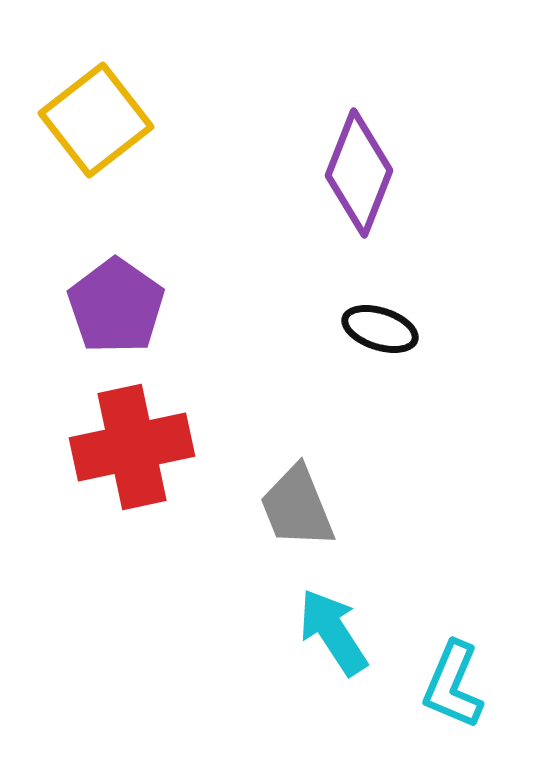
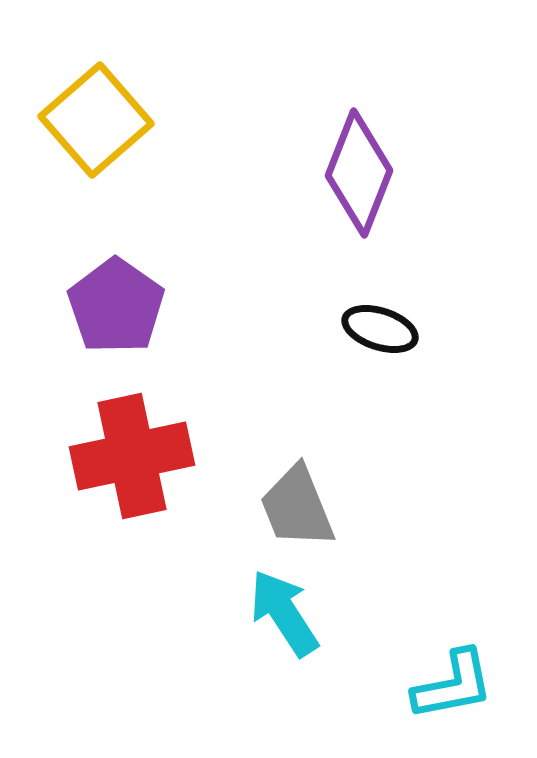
yellow square: rotated 3 degrees counterclockwise
red cross: moved 9 px down
cyan arrow: moved 49 px left, 19 px up
cyan L-shape: rotated 124 degrees counterclockwise
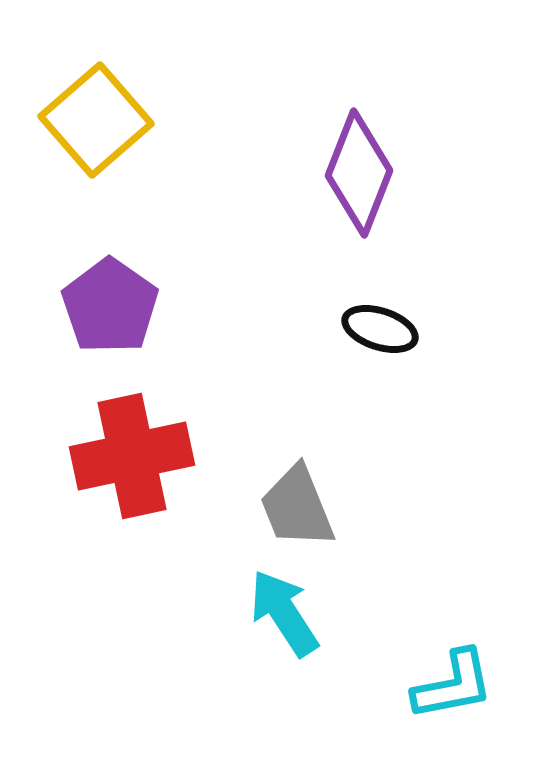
purple pentagon: moved 6 px left
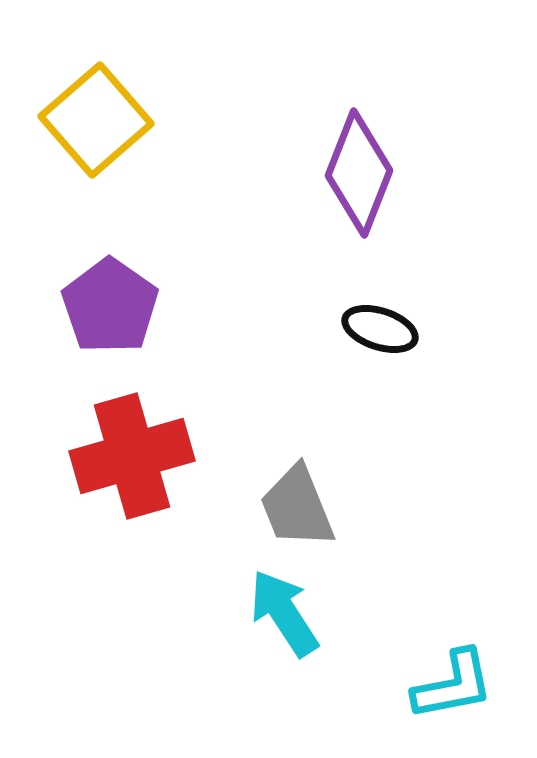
red cross: rotated 4 degrees counterclockwise
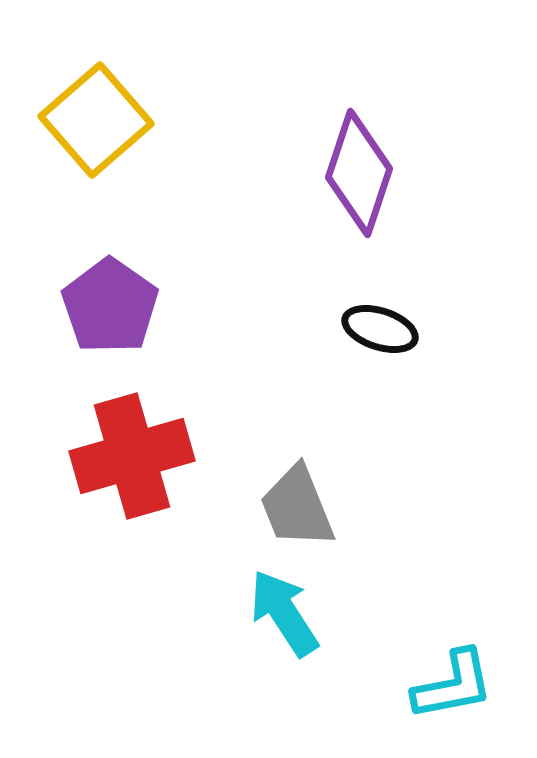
purple diamond: rotated 3 degrees counterclockwise
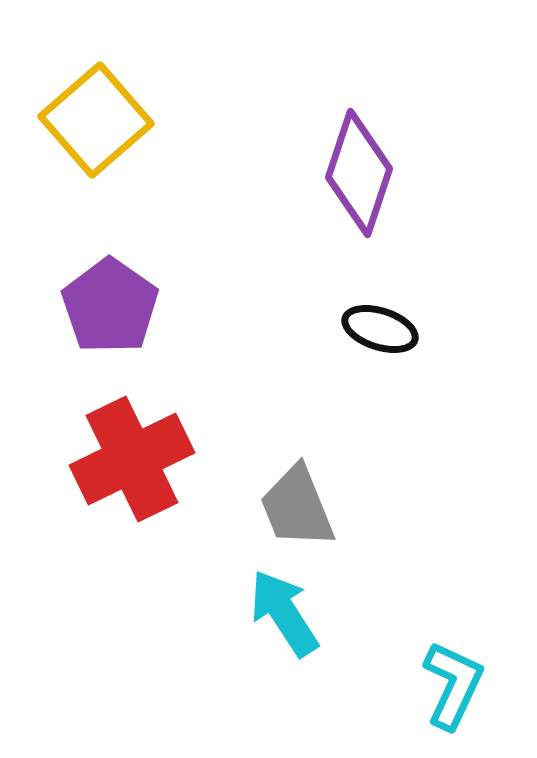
red cross: moved 3 px down; rotated 10 degrees counterclockwise
cyan L-shape: rotated 54 degrees counterclockwise
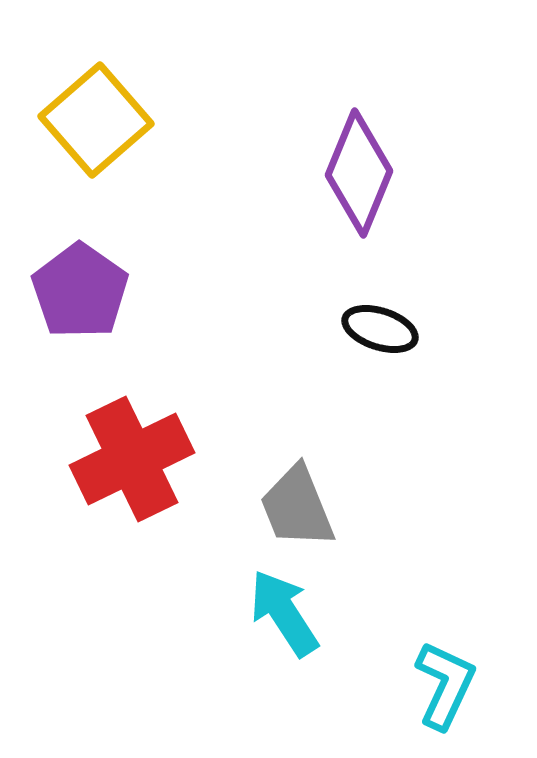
purple diamond: rotated 4 degrees clockwise
purple pentagon: moved 30 px left, 15 px up
cyan L-shape: moved 8 px left
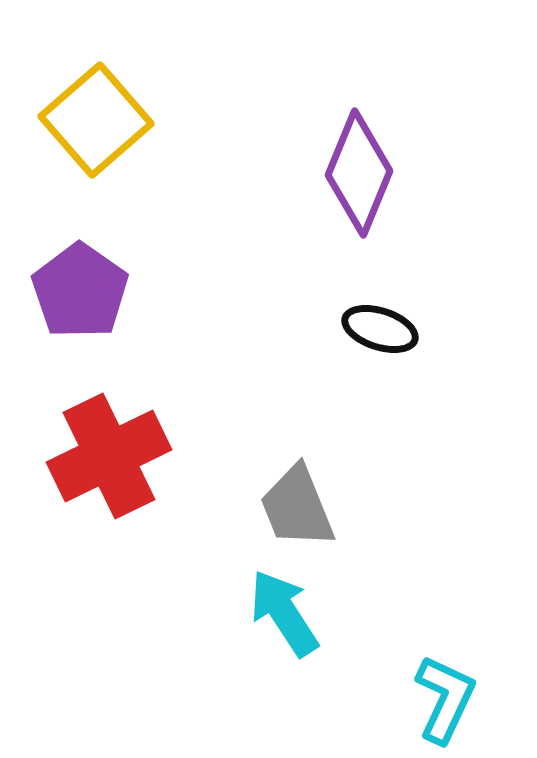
red cross: moved 23 px left, 3 px up
cyan L-shape: moved 14 px down
